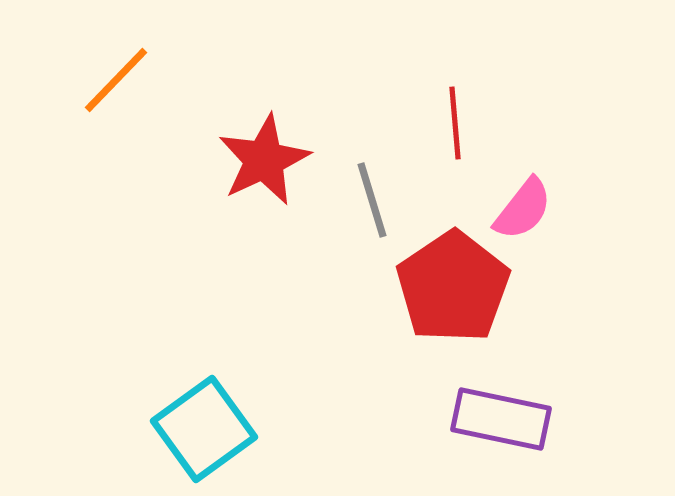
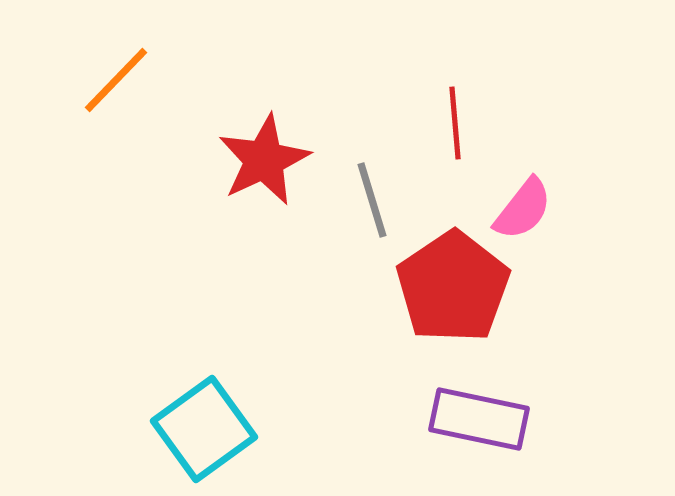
purple rectangle: moved 22 px left
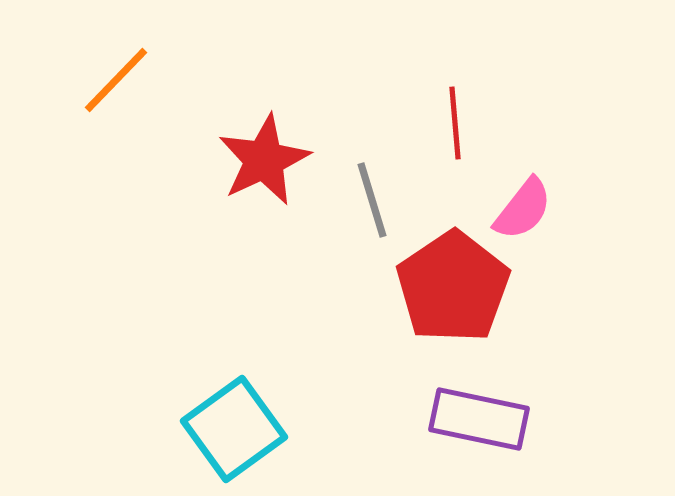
cyan square: moved 30 px right
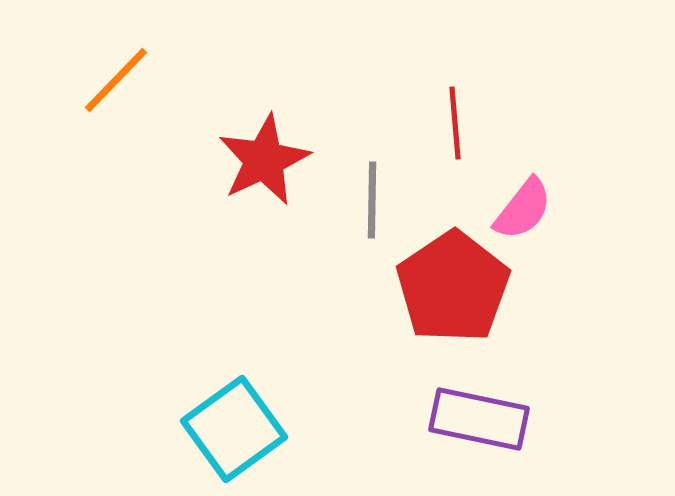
gray line: rotated 18 degrees clockwise
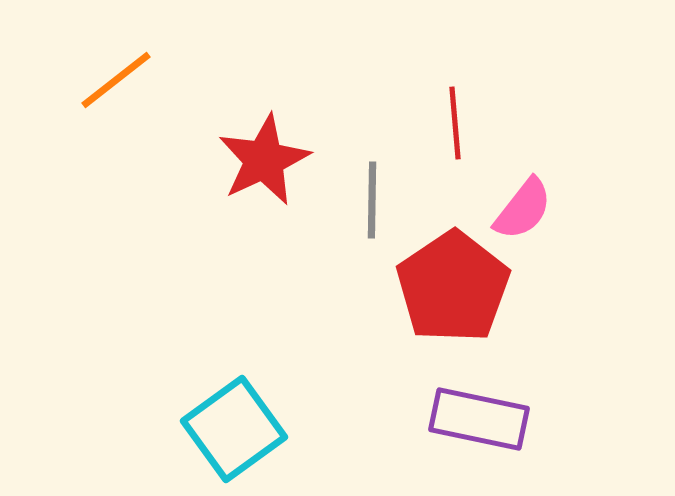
orange line: rotated 8 degrees clockwise
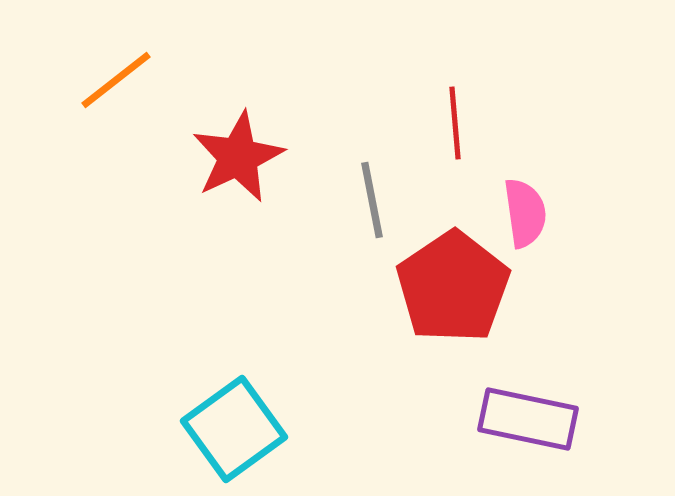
red star: moved 26 px left, 3 px up
gray line: rotated 12 degrees counterclockwise
pink semicircle: moved 2 px right, 4 px down; rotated 46 degrees counterclockwise
purple rectangle: moved 49 px right
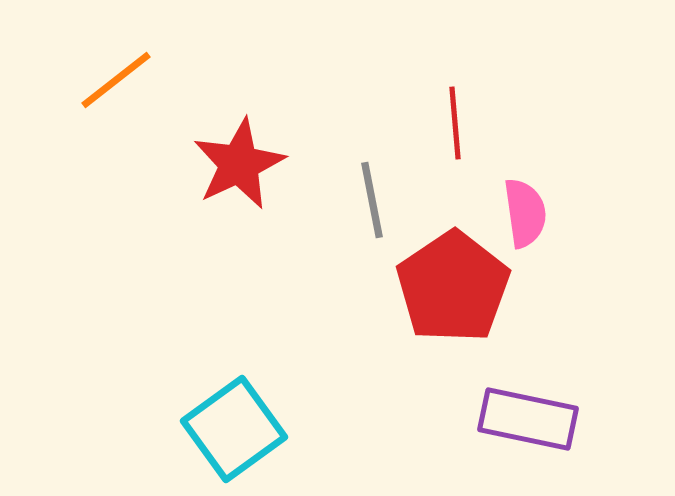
red star: moved 1 px right, 7 px down
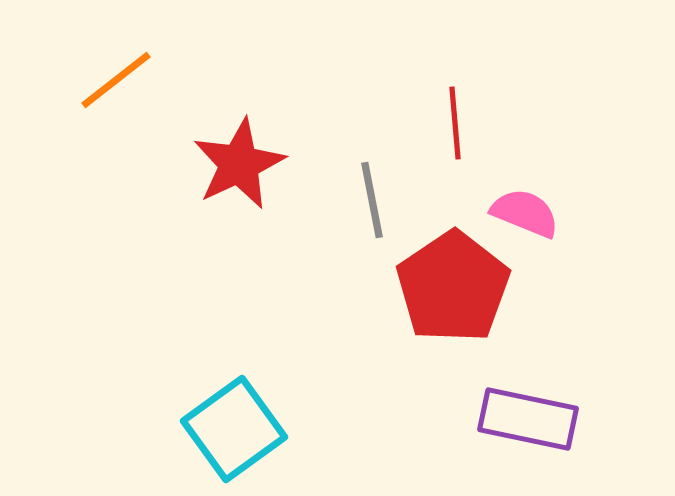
pink semicircle: rotated 60 degrees counterclockwise
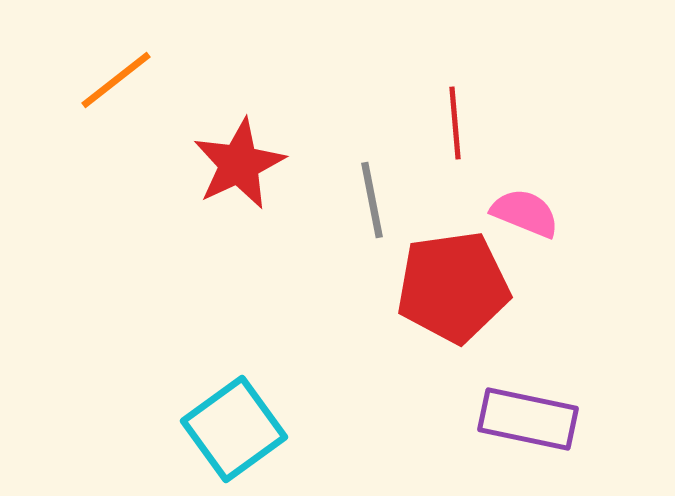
red pentagon: rotated 26 degrees clockwise
